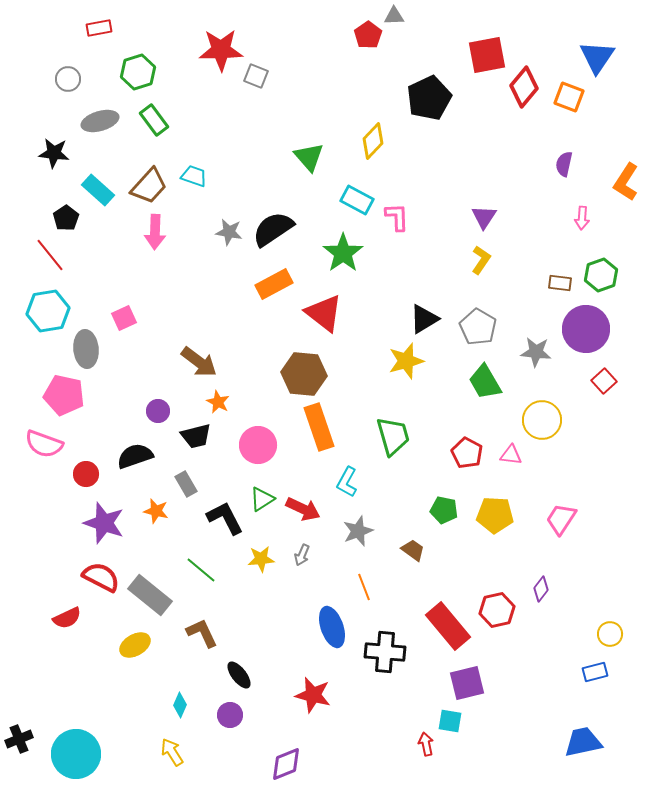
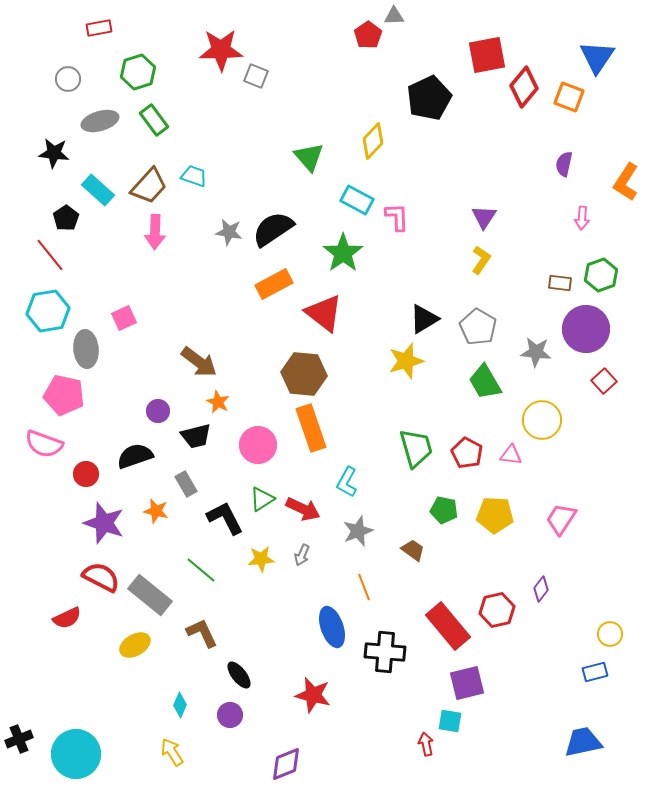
orange rectangle at (319, 427): moved 8 px left, 1 px down
green trapezoid at (393, 436): moved 23 px right, 12 px down
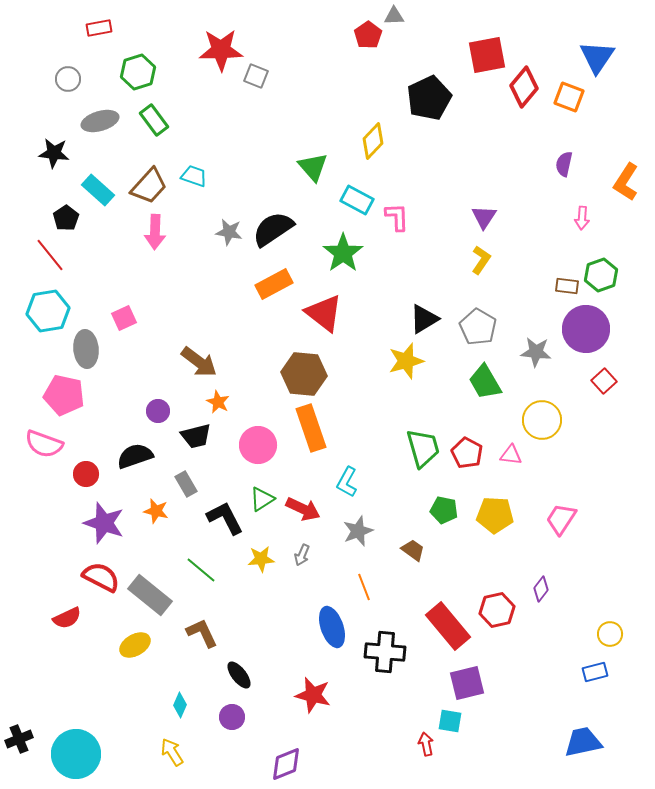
green triangle at (309, 157): moved 4 px right, 10 px down
brown rectangle at (560, 283): moved 7 px right, 3 px down
green trapezoid at (416, 448): moved 7 px right
purple circle at (230, 715): moved 2 px right, 2 px down
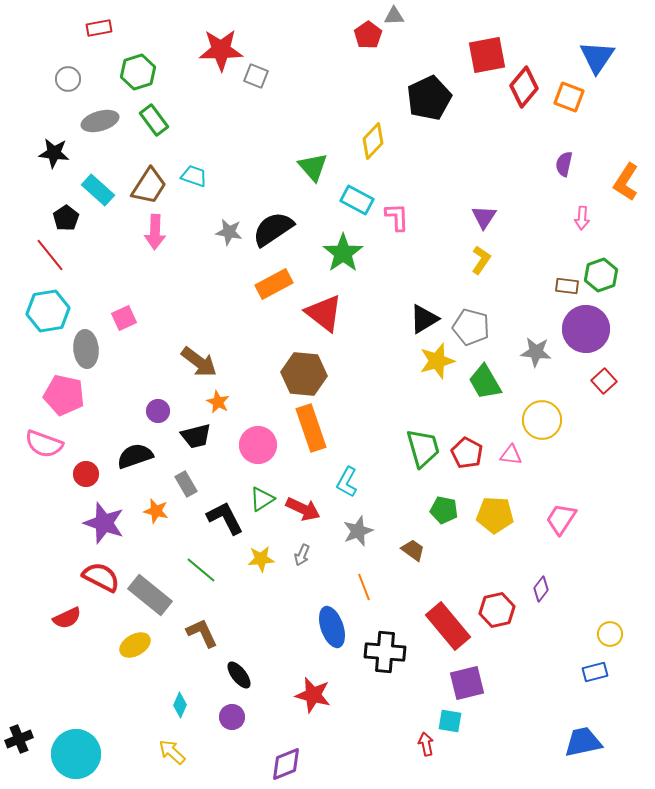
brown trapezoid at (149, 186): rotated 9 degrees counterclockwise
gray pentagon at (478, 327): moved 7 px left; rotated 15 degrees counterclockwise
yellow star at (406, 361): moved 31 px right
yellow arrow at (172, 752): rotated 16 degrees counterclockwise
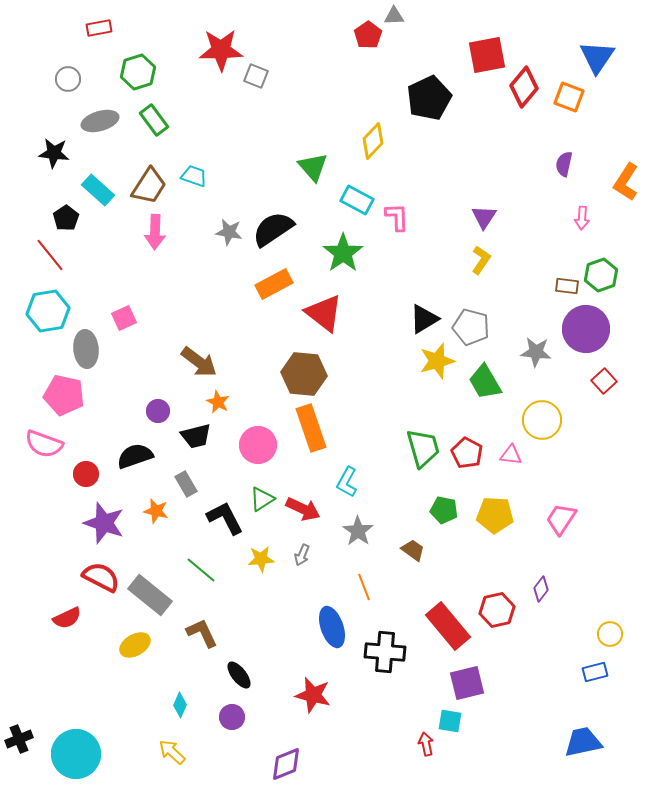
gray star at (358, 531): rotated 16 degrees counterclockwise
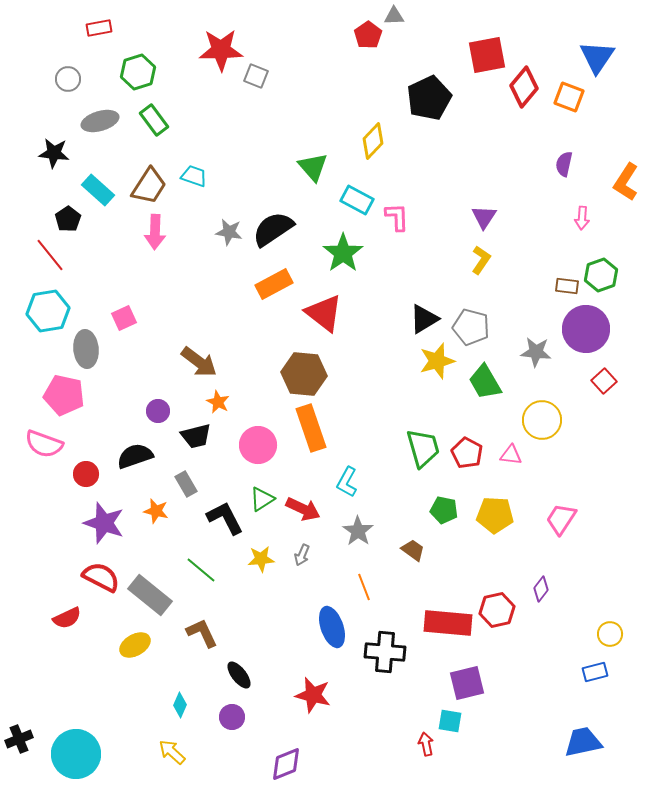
black pentagon at (66, 218): moved 2 px right, 1 px down
red rectangle at (448, 626): moved 3 px up; rotated 45 degrees counterclockwise
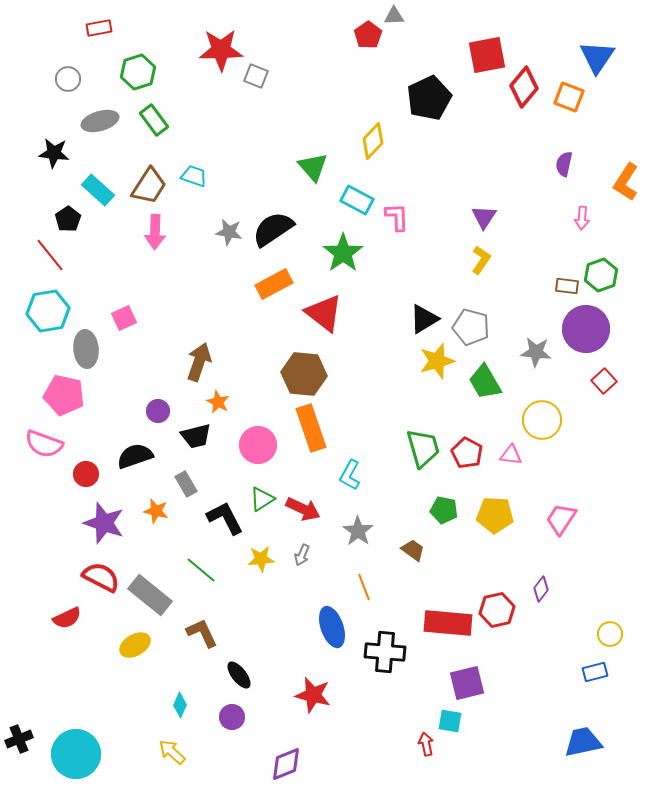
brown arrow at (199, 362): rotated 108 degrees counterclockwise
cyan L-shape at (347, 482): moved 3 px right, 7 px up
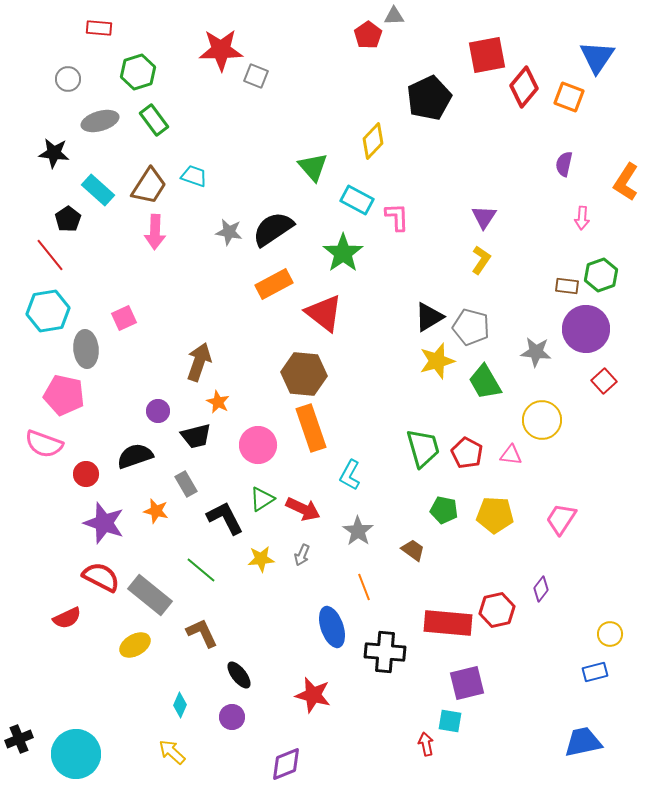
red rectangle at (99, 28): rotated 15 degrees clockwise
black triangle at (424, 319): moved 5 px right, 2 px up
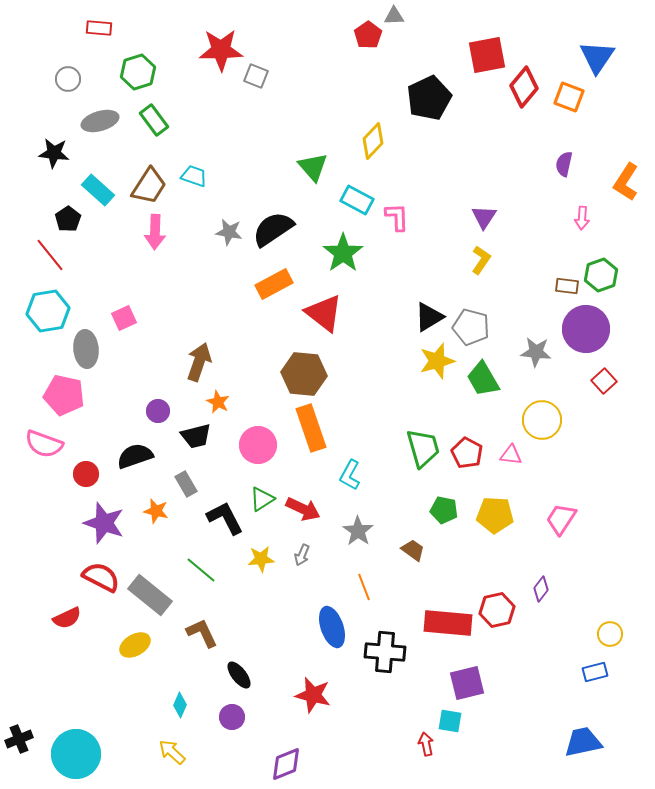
green trapezoid at (485, 382): moved 2 px left, 3 px up
